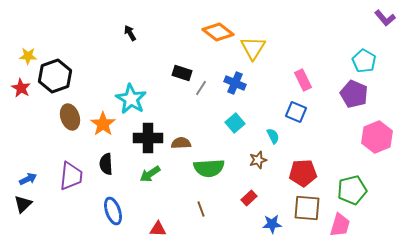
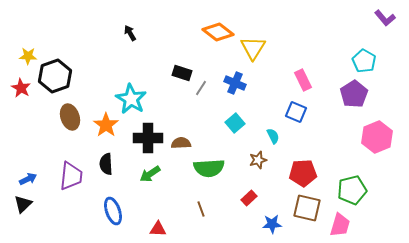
purple pentagon: rotated 16 degrees clockwise
orange star: moved 3 px right, 1 px down
brown square: rotated 8 degrees clockwise
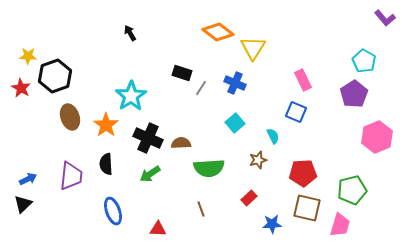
cyan star: moved 3 px up; rotated 8 degrees clockwise
black cross: rotated 24 degrees clockwise
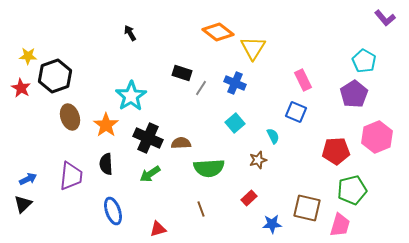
red pentagon: moved 33 px right, 22 px up
red triangle: rotated 18 degrees counterclockwise
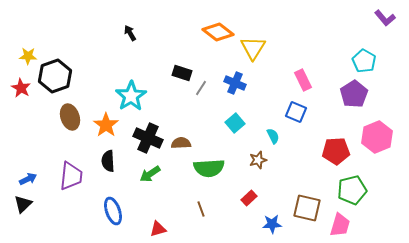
black semicircle: moved 2 px right, 3 px up
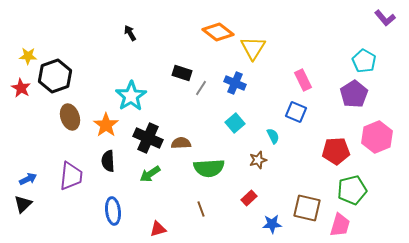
blue ellipse: rotated 12 degrees clockwise
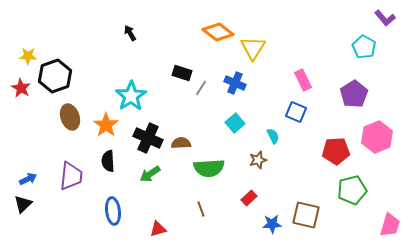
cyan pentagon: moved 14 px up
brown square: moved 1 px left, 7 px down
pink trapezoid: moved 50 px right
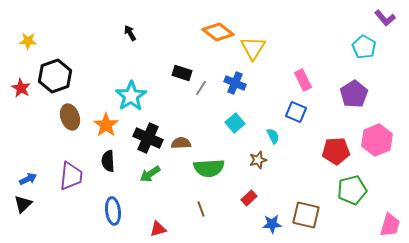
yellow star: moved 15 px up
pink hexagon: moved 3 px down
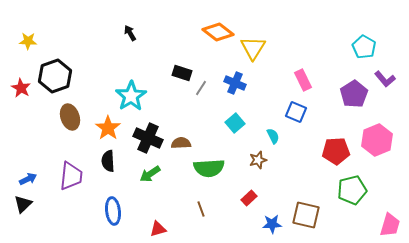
purple L-shape: moved 61 px down
orange star: moved 2 px right, 3 px down
